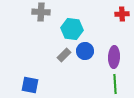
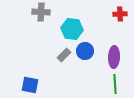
red cross: moved 2 px left
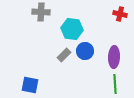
red cross: rotated 16 degrees clockwise
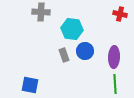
gray rectangle: rotated 64 degrees counterclockwise
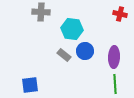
gray rectangle: rotated 32 degrees counterclockwise
blue square: rotated 18 degrees counterclockwise
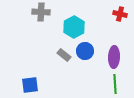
cyan hexagon: moved 2 px right, 2 px up; rotated 25 degrees clockwise
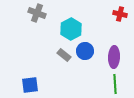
gray cross: moved 4 px left, 1 px down; rotated 18 degrees clockwise
cyan hexagon: moved 3 px left, 2 px down
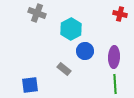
gray rectangle: moved 14 px down
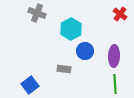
red cross: rotated 24 degrees clockwise
purple ellipse: moved 1 px up
gray rectangle: rotated 32 degrees counterclockwise
blue square: rotated 30 degrees counterclockwise
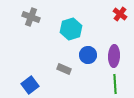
gray cross: moved 6 px left, 4 px down
cyan hexagon: rotated 10 degrees clockwise
blue circle: moved 3 px right, 4 px down
gray rectangle: rotated 16 degrees clockwise
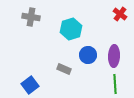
gray cross: rotated 12 degrees counterclockwise
